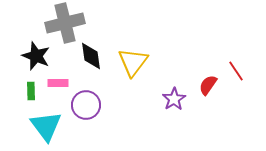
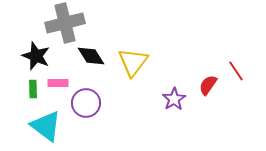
black diamond: rotated 24 degrees counterclockwise
green rectangle: moved 2 px right, 2 px up
purple circle: moved 2 px up
cyan triangle: rotated 16 degrees counterclockwise
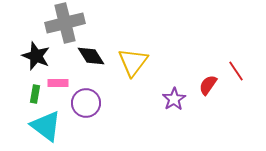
green rectangle: moved 2 px right, 5 px down; rotated 12 degrees clockwise
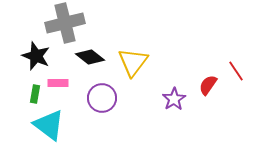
black diamond: moved 1 px left, 1 px down; rotated 20 degrees counterclockwise
purple circle: moved 16 px right, 5 px up
cyan triangle: moved 3 px right, 1 px up
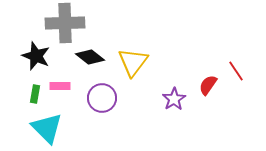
gray cross: rotated 12 degrees clockwise
pink rectangle: moved 2 px right, 3 px down
cyan triangle: moved 2 px left, 3 px down; rotated 8 degrees clockwise
